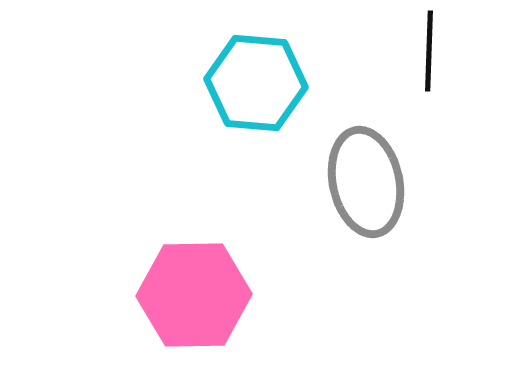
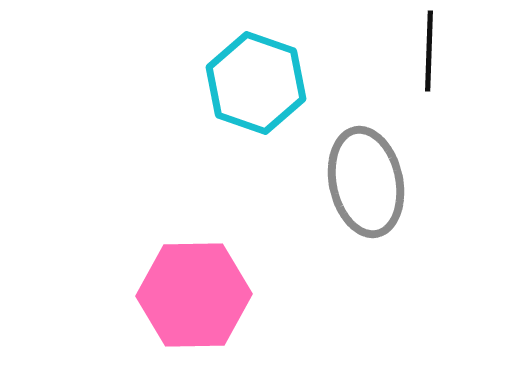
cyan hexagon: rotated 14 degrees clockwise
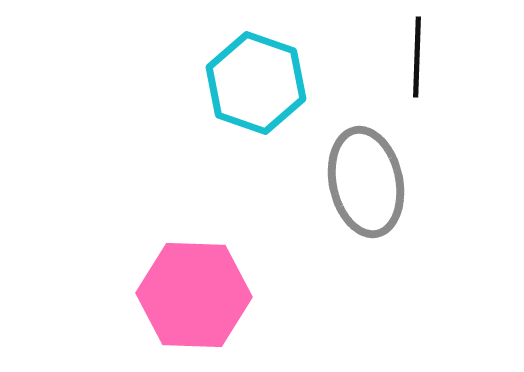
black line: moved 12 px left, 6 px down
pink hexagon: rotated 3 degrees clockwise
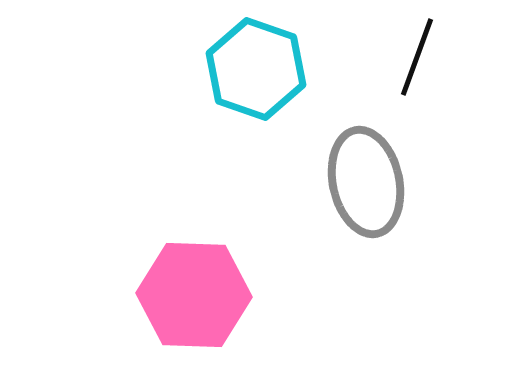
black line: rotated 18 degrees clockwise
cyan hexagon: moved 14 px up
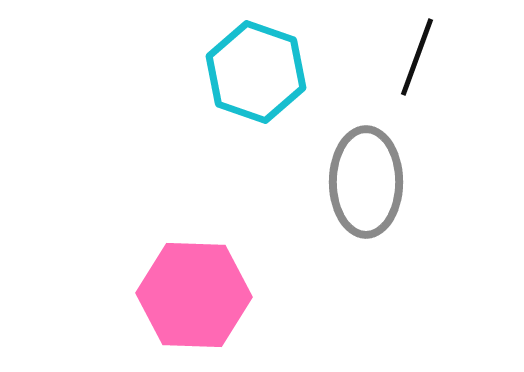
cyan hexagon: moved 3 px down
gray ellipse: rotated 12 degrees clockwise
